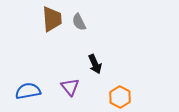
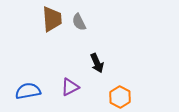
black arrow: moved 2 px right, 1 px up
purple triangle: rotated 42 degrees clockwise
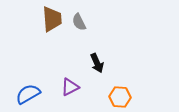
blue semicircle: moved 3 px down; rotated 20 degrees counterclockwise
orange hexagon: rotated 25 degrees counterclockwise
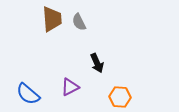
blue semicircle: rotated 110 degrees counterclockwise
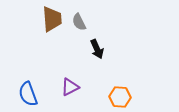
black arrow: moved 14 px up
blue semicircle: rotated 30 degrees clockwise
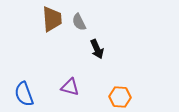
purple triangle: rotated 42 degrees clockwise
blue semicircle: moved 4 px left
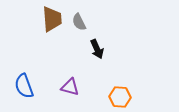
blue semicircle: moved 8 px up
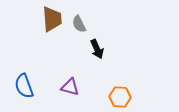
gray semicircle: moved 2 px down
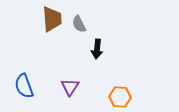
black arrow: rotated 30 degrees clockwise
purple triangle: rotated 48 degrees clockwise
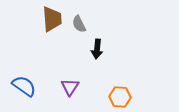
blue semicircle: rotated 145 degrees clockwise
